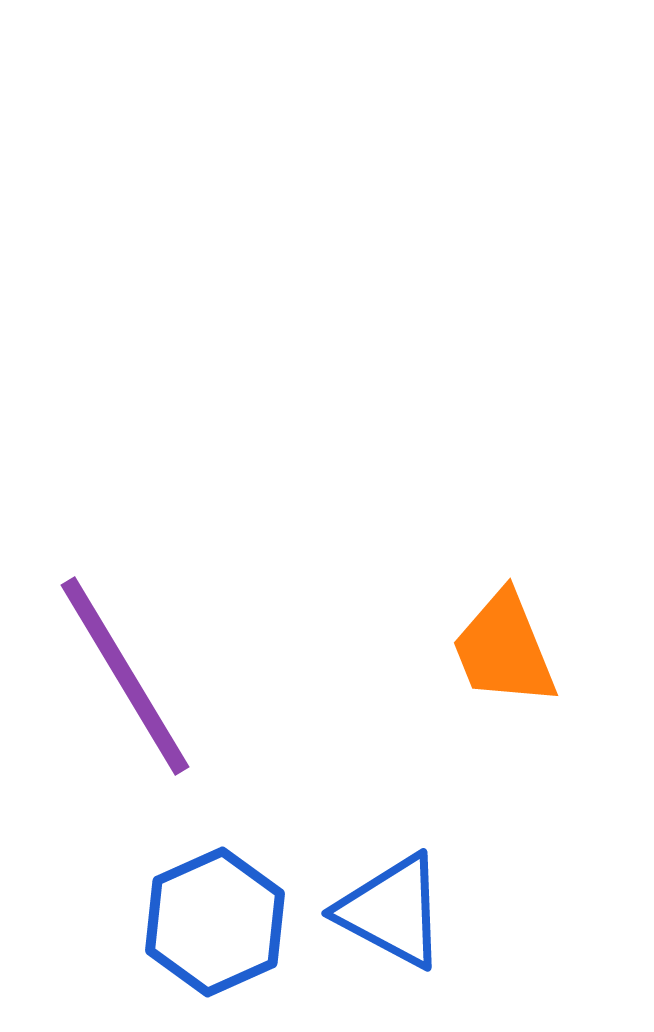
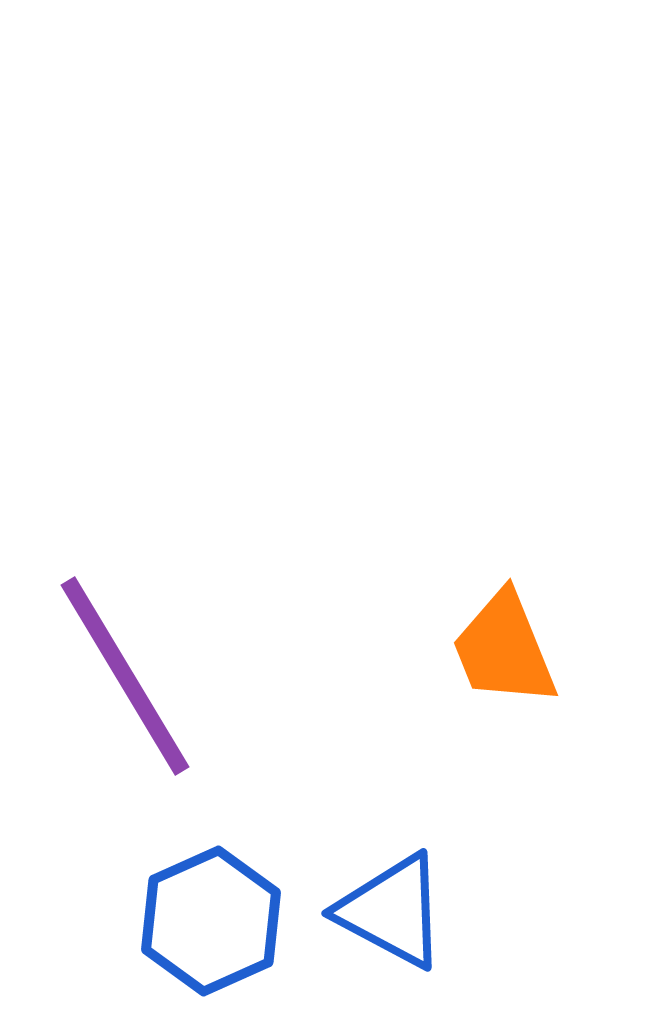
blue hexagon: moved 4 px left, 1 px up
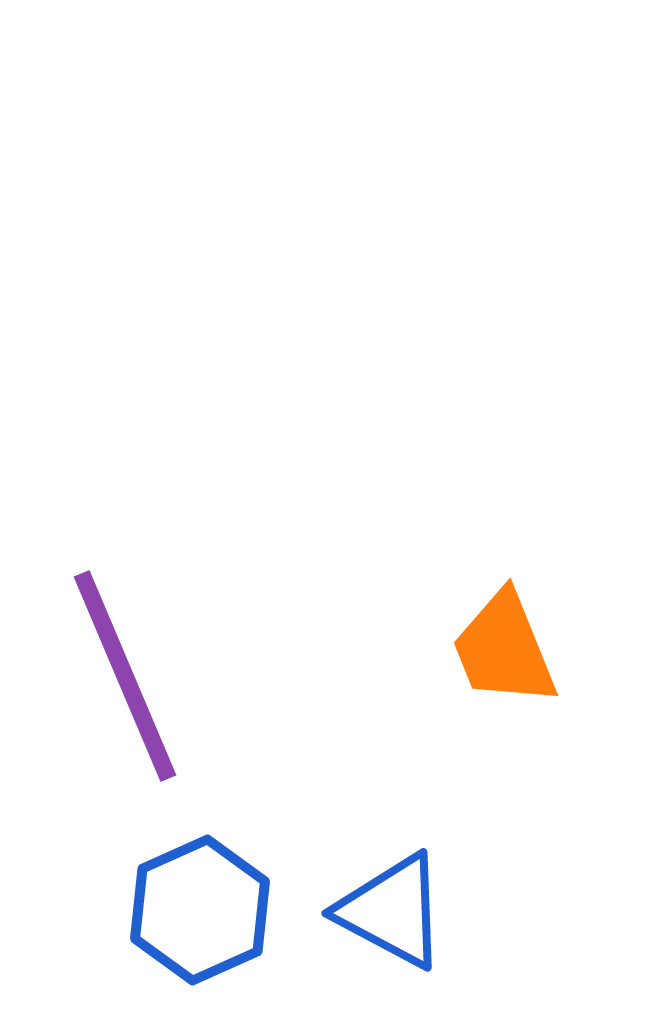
purple line: rotated 8 degrees clockwise
blue hexagon: moved 11 px left, 11 px up
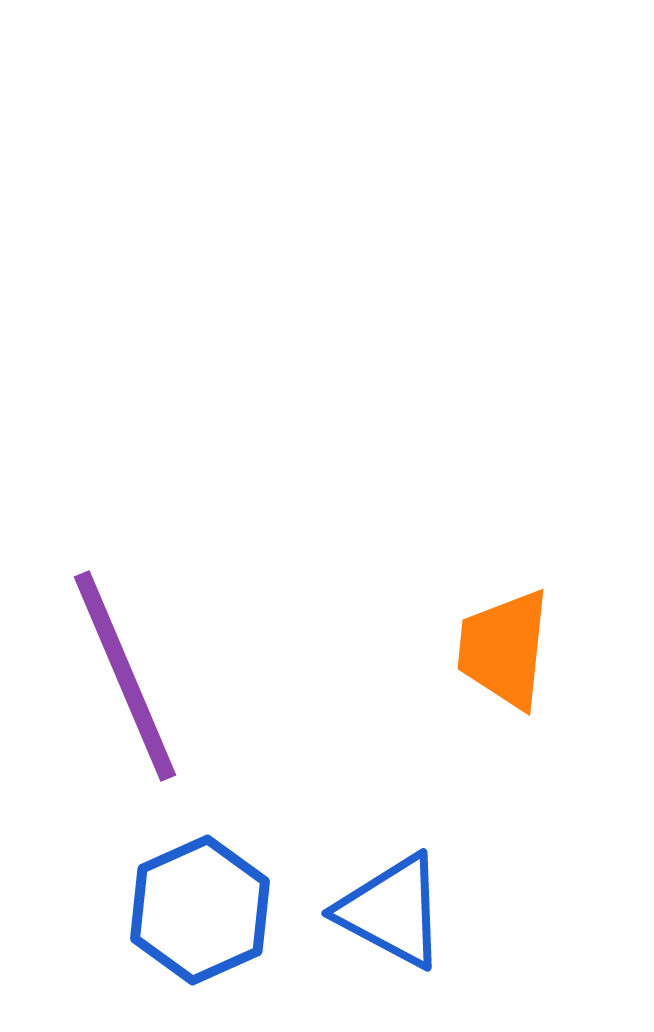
orange trapezoid: rotated 28 degrees clockwise
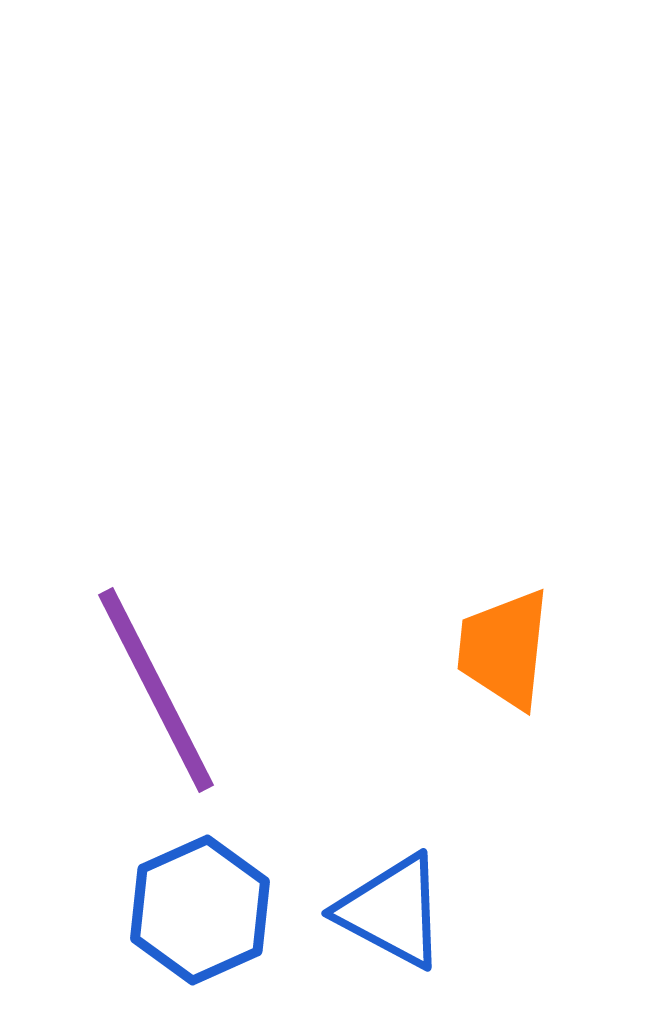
purple line: moved 31 px right, 14 px down; rotated 4 degrees counterclockwise
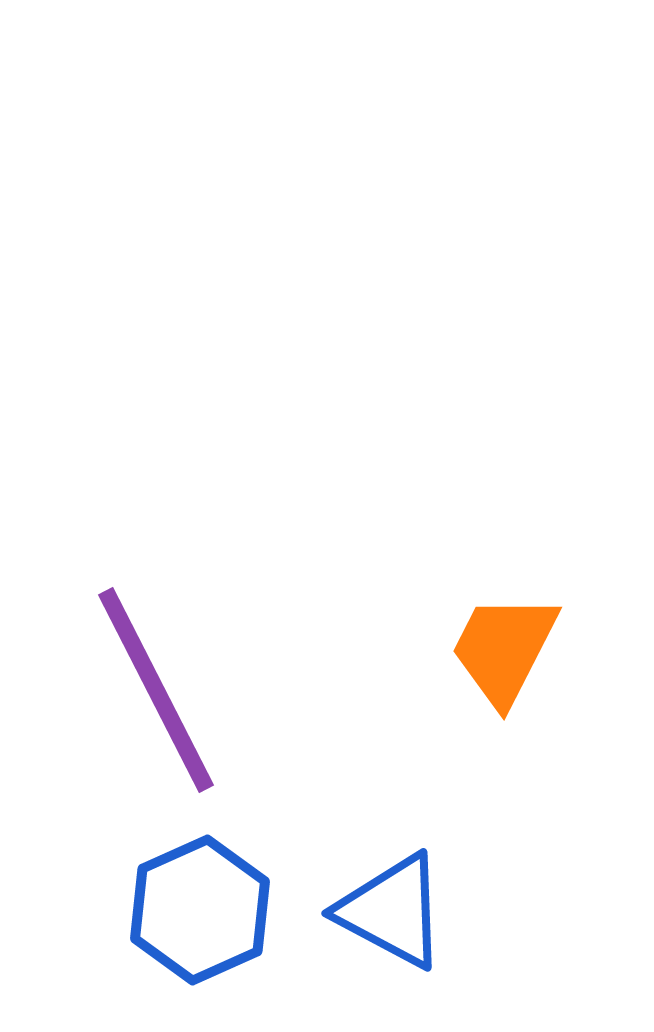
orange trapezoid: rotated 21 degrees clockwise
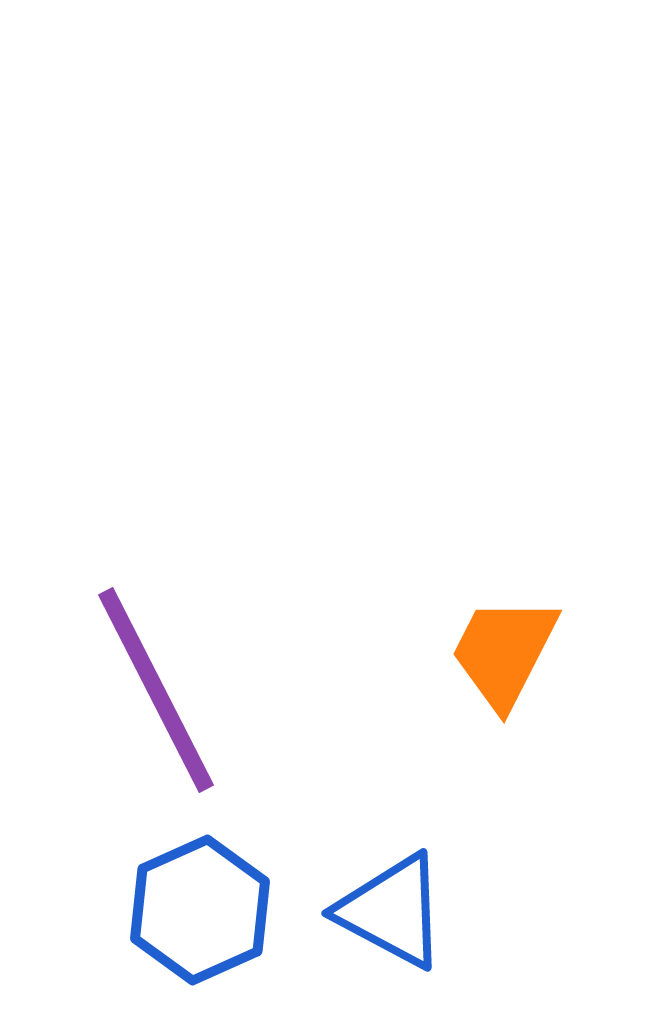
orange trapezoid: moved 3 px down
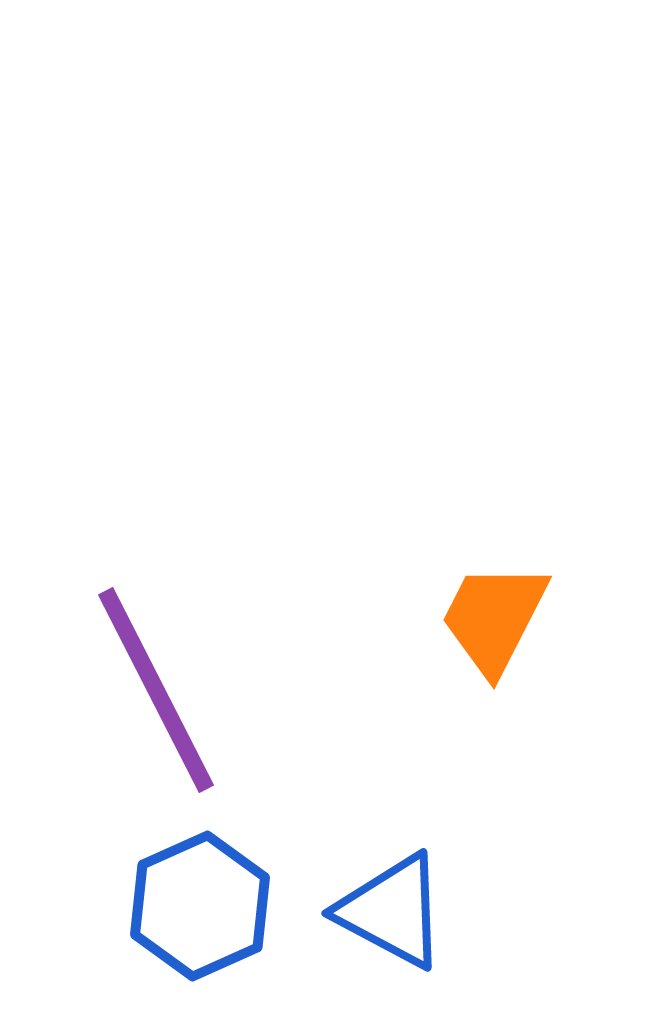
orange trapezoid: moved 10 px left, 34 px up
blue hexagon: moved 4 px up
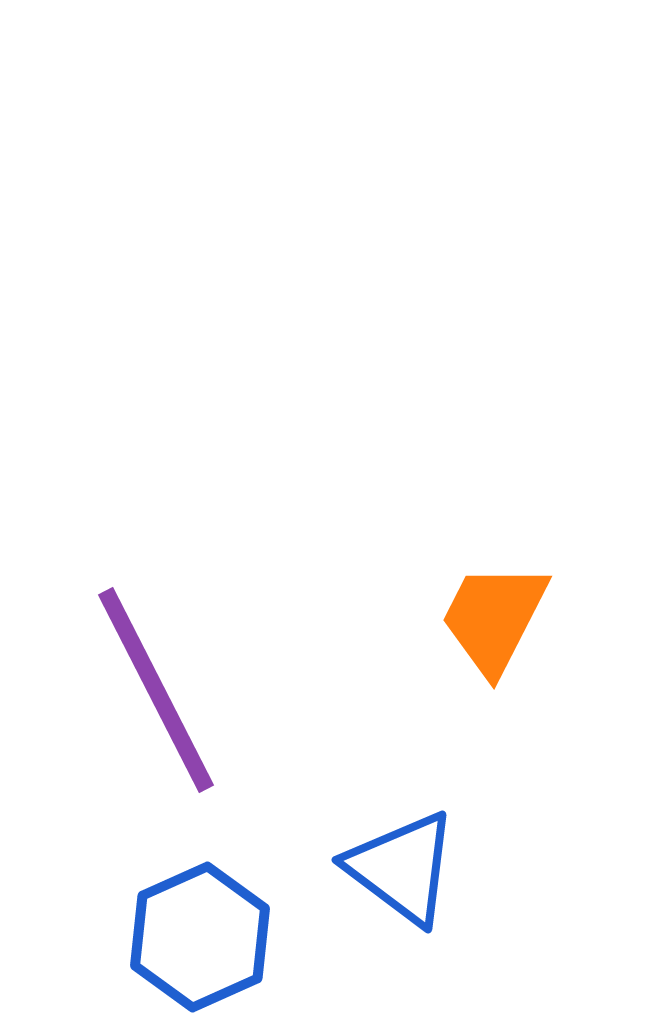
blue hexagon: moved 31 px down
blue triangle: moved 10 px right, 43 px up; rotated 9 degrees clockwise
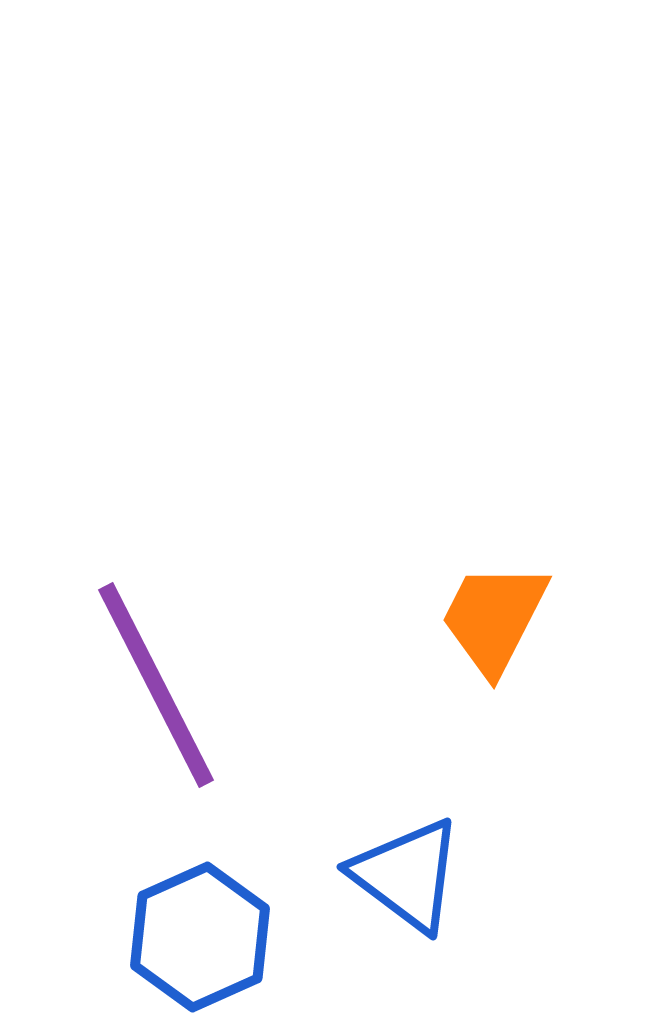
purple line: moved 5 px up
blue triangle: moved 5 px right, 7 px down
